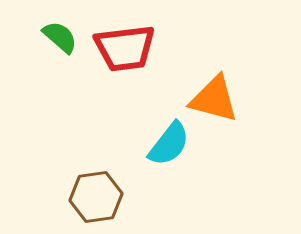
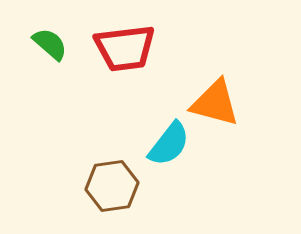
green semicircle: moved 10 px left, 7 px down
orange triangle: moved 1 px right, 4 px down
brown hexagon: moved 16 px right, 11 px up
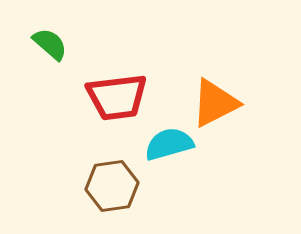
red trapezoid: moved 8 px left, 49 px down
orange triangle: rotated 42 degrees counterclockwise
cyan semicircle: rotated 144 degrees counterclockwise
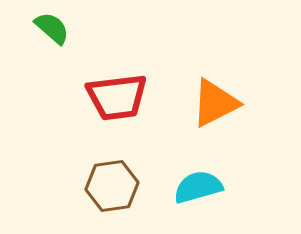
green semicircle: moved 2 px right, 16 px up
cyan semicircle: moved 29 px right, 43 px down
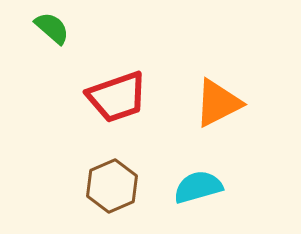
red trapezoid: rotated 12 degrees counterclockwise
orange triangle: moved 3 px right
brown hexagon: rotated 15 degrees counterclockwise
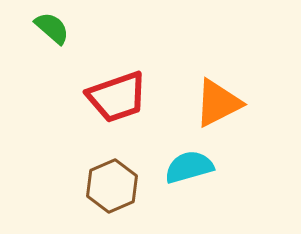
cyan semicircle: moved 9 px left, 20 px up
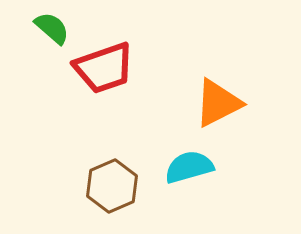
red trapezoid: moved 13 px left, 29 px up
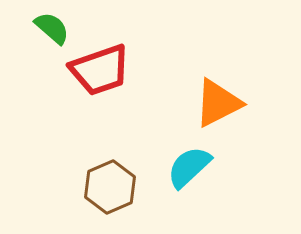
red trapezoid: moved 4 px left, 2 px down
cyan semicircle: rotated 27 degrees counterclockwise
brown hexagon: moved 2 px left, 1 px down
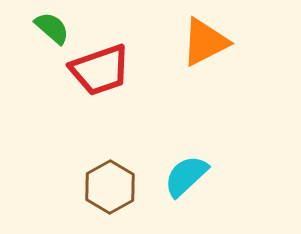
orange triangle: moved 13 px left, 61 px up
cyan semicircle: moved 3 px left, 9 px down
brown hexagon: rotated 6 degrees counterclockwise
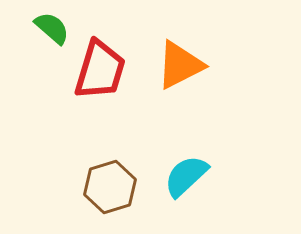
orange triangle: moved 25 px left, 23 px down
red trapezoid: rotated 54 degrees counterclockwise
brown hexagon: rotated 12 degrees clockwise
